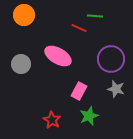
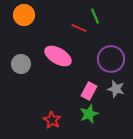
green line: rotated 63 degrees clockwise
pink rectangle: moved 10 px right
green star: moved 2 px up
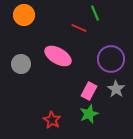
green line: moved 3 px up
gray star: rotated 18 degrees clockwise
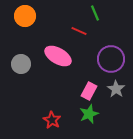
orange circle: moved 1 px right, 1 px down
red line: moved 3 px down
